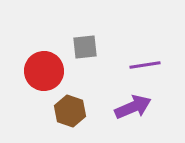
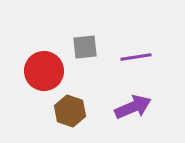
purple line: moved 9 px left, 8 px up
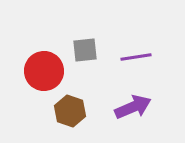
gray square: moved 3 px down
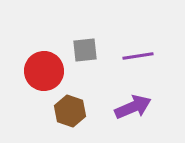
purple line: moved 2 px right, 1 px up
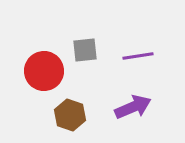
brown hexagon: moved 4 px down
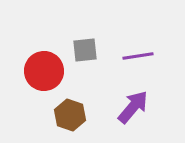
purple arrow: rotated 27 degrees counterclockwise
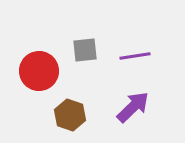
purple line: moved 3 px left
red circle: moved 5 px left
purple arrow: rotated 6 degrees clockwise
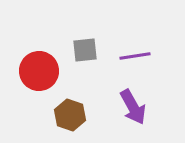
purple arrow: rotated 105 degrees clockwise
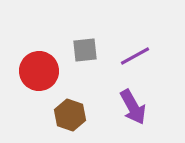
purple line: rotated 20 degrees counterclockwise
